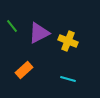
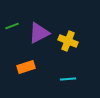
green line: rotated 72 degrees counterclockwise
orange rectangle: moved 2 px right, 3 px up; rotated 24 degrees clockwise
cyan line: rotated 21 degrees counterclockwise
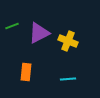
orange rectangle: moved 5 px down; rotated 66 degrees counterclockwise
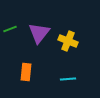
green line: moved 2 px left, 3 px down
purple triangle: rotated 25 degrees counterclockwise
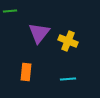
green line: moved 18 px up; rotated 16 degrees clockwise
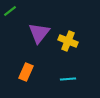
green line: rotated 32 degrees counterclockwise
orange rectangle: rotated 18 degrees clockwise
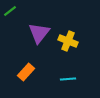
orange rectangle: rotated 18 degrees clockwise
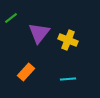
green line: moved 1 px right, 7 px down
yellow cross: moved 1 px up
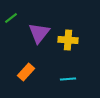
yellow cross: rotated 18 degrees counterclockwise
